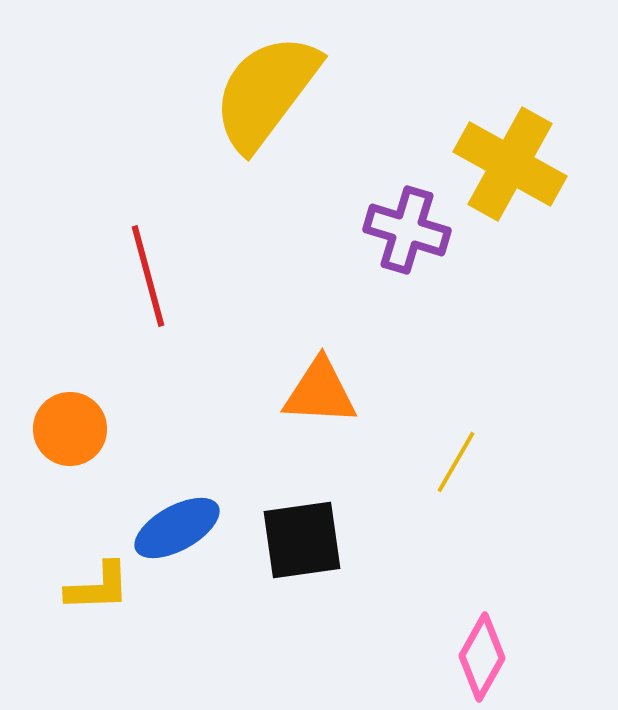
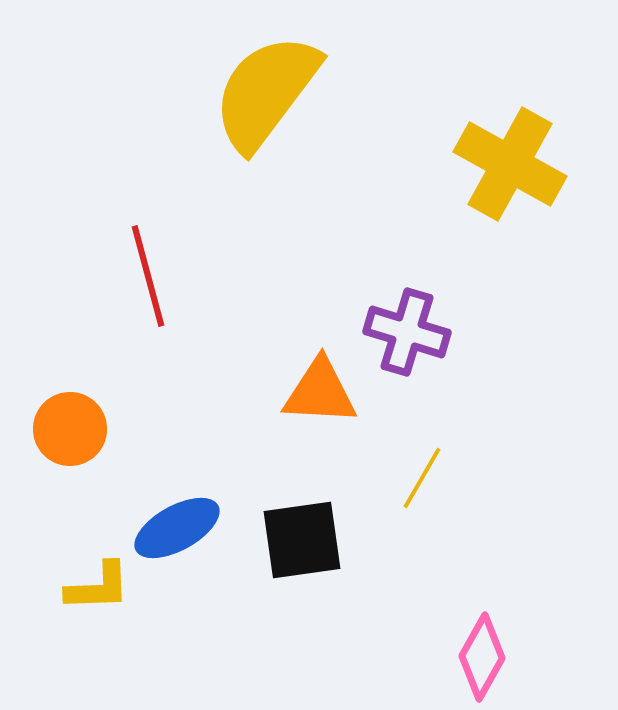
purple cross: moved 102 px down
yellow line: moved 34 px left, 16 px down
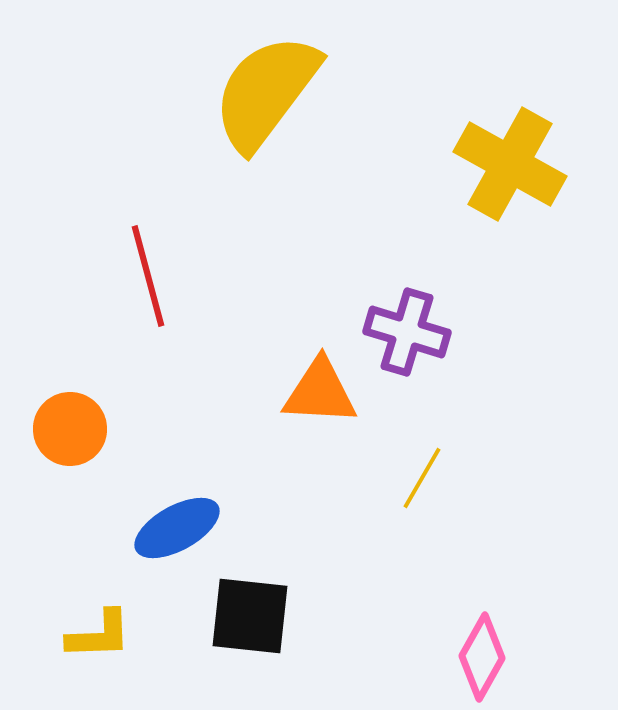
black square: moved 52 px left, 76 px down; rotated 14 degrees clockwise
yellow L-shape: moved 1 px right, 48 px down
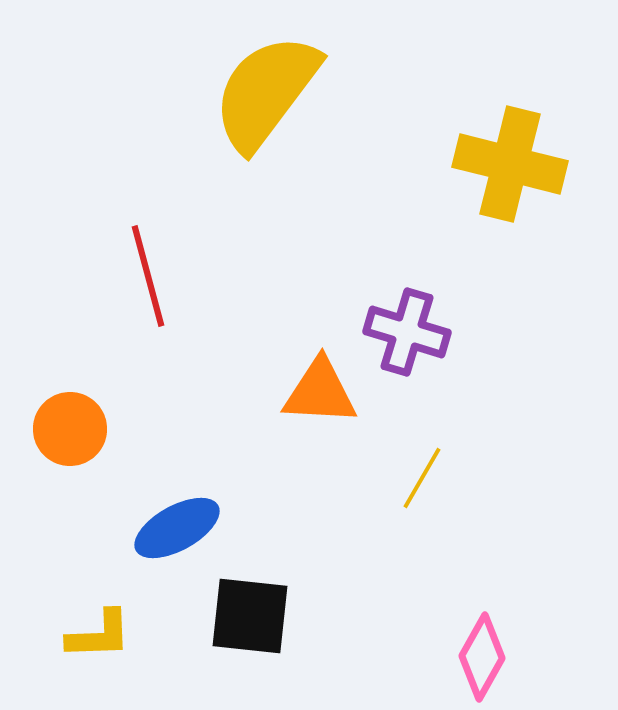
yellow cross: rotated 15 degrees counterclockwise
